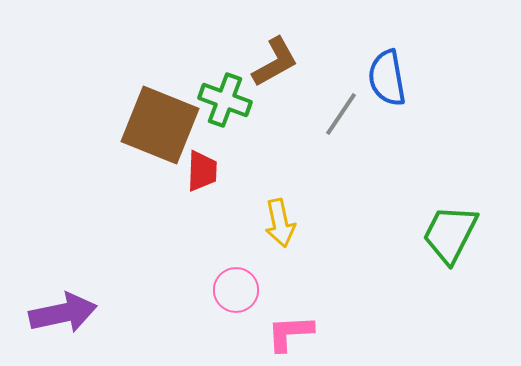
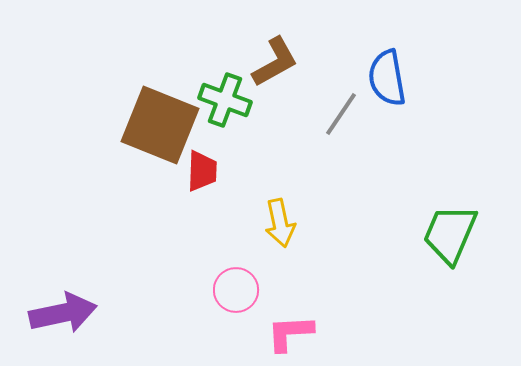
green trapezoid: rotated 4 degrees counterclockwise
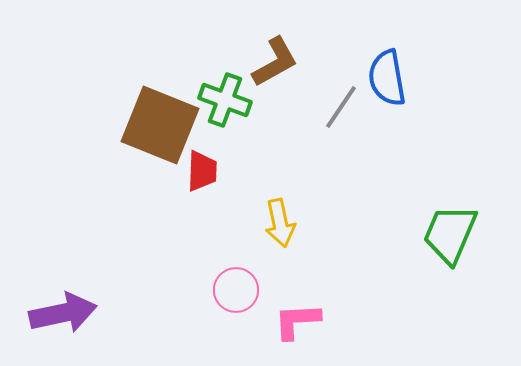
gray line: moved 7 px up
pink L-shape: moved 7 px right, 12 px up
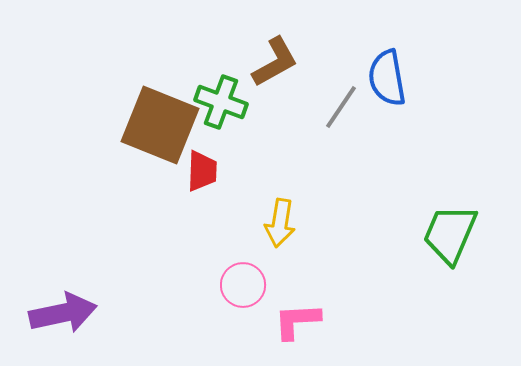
green cross: moved 4 px left, 2 px down
yellow arrow: rotated 21 degrees clockwise
pink circle: moved 7 px right, 5 px up
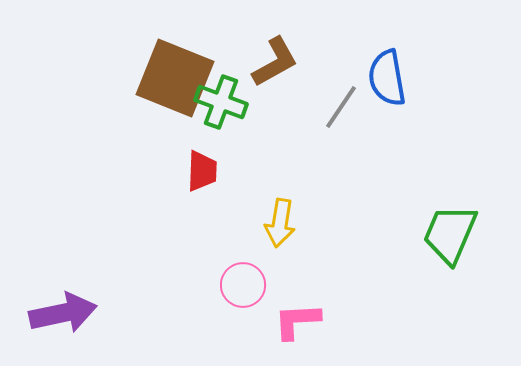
brown square: moved 15 px right, 47 px up
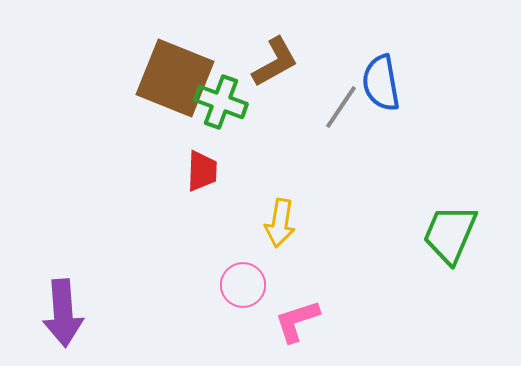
blue semicircle: moved 6 px left, 5 px down
purple arrow: rotated 98 degrees clockwise
pink L-shape: rotated 15 degrees counterclockwise
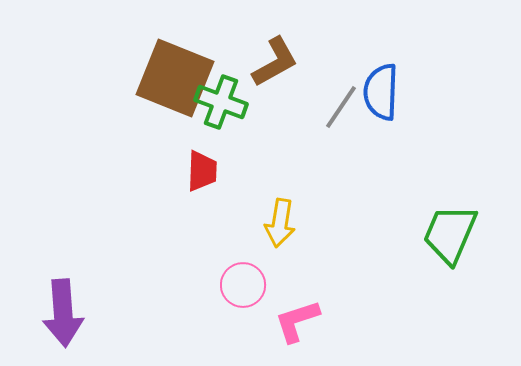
blue semicircle: moved 9 px down; rotated 12 degrees clockwise
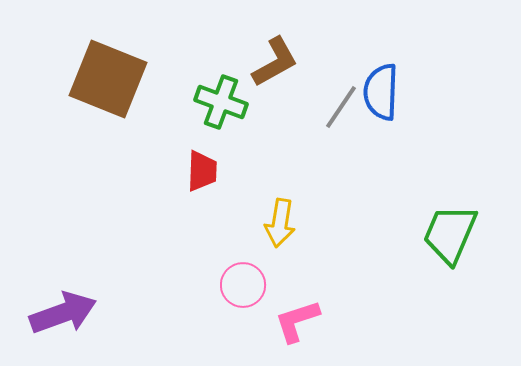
brown square: moved 67 px left, 1 px down
purple arrow: rotated 106 degrees counterclockwise
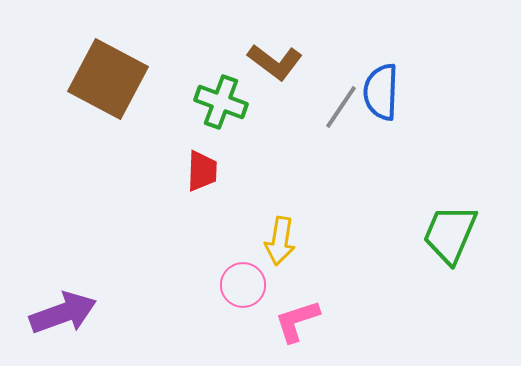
brown L-shape: rotated 66 degrees clockwise
brown square: rotated 6 degrees clockwise
yellow arrow: moved 18 px down
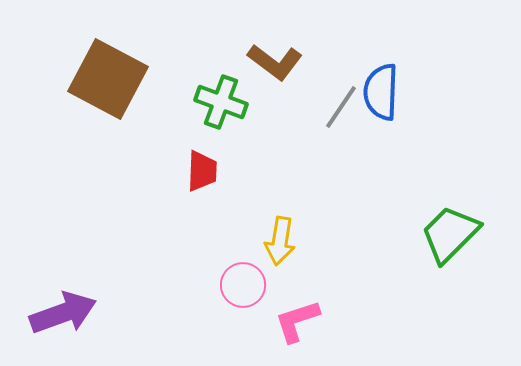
green trapezoid: rotated 22 degrees clockwise
